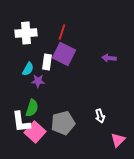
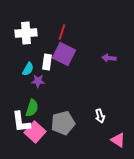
pink triangle: rotated 42 degrees counterclockwise
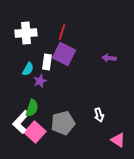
purple star: moved 2 px right; rotated 24 degrees counterclockwise
white arrow: moved 1 px left, 1 px up
white L-shape: rotated 50 degrees clockwise
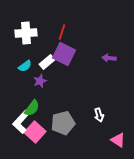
white rectangle: rotated 42 degrees clockwise
cyan semicircle: moved 3 px left, 3 px up; rotated 24 degrees clockwise
green semicircle: rotated 18 degrees clockwise
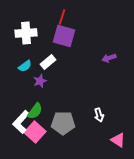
red line: moved 15 px up
purple square: moved 18 px up; rotated 10 degrees counterclockwise
purple arrow: rotated 24 degrees counterclockwise
white rectangle: moved 1 px right
green semicircle: moved 3 px right, 3 px down
gray pentagon: rotated 15 degrees clockwise
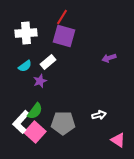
red line: rotated 14 degrees clockwise
white arrow: rotated 88 degrees counterclockwise
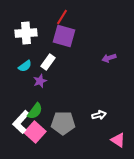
white rectangle: rotated 14 degrees counterclockwise
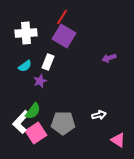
purple square: rotated 15 degrees clockwise
white rectangle: rotated 14 degrees counterclockwise
green semicircle: moved 2 px left
pink square: moved 1 px right, 1 px down; rotated 15 degrees clockwise
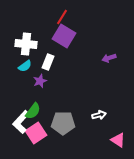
white cross: moved 11 px down; rotated 10 degrees clockwise
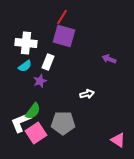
purple square: rotated 15 degrees counterclockwise
white cross: moved 1 px up
purple arrow: moved 1 px down; rotated 40 degrees clockwise
white arrow: moved 12 px left, 21 px up
white L-shape: rotated 25 degrees clockwise
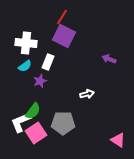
purple square: rotated 10 degrees clockwise
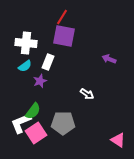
purple square: rotated 15 degrees counterclockwise
white arrow: rotated 48 degrees clockwise
white L-shape: moved 1 px down
